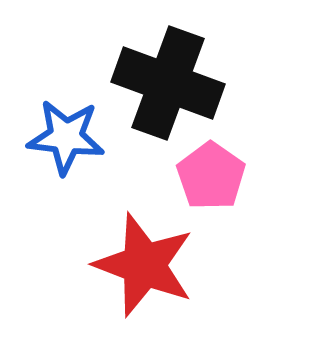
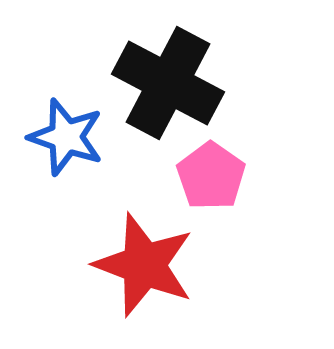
black cross: rotated 8 degrees clockwise
blue star: rotated 12 degrees clockwise
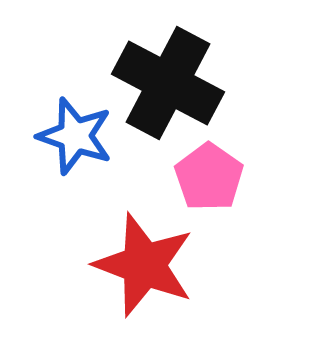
blue star: moved 9 px right, 1 px up
pink pentagon: moved 2 px left, 1 px down
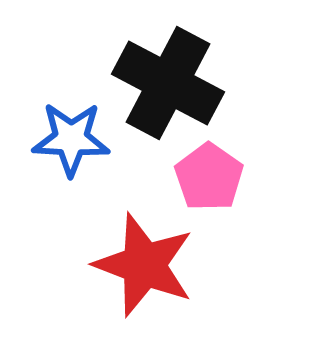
blue star: moved 4 px left, 3 px down; rotated 16 degrees counterclockwise
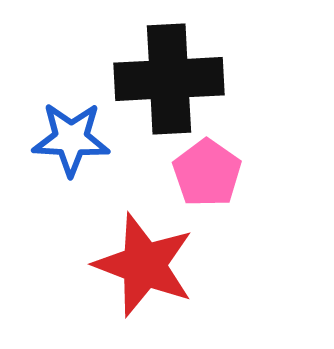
black cross: moved 1 px right, 4 px up; rotated 31 degrees counterclockwise
pink pentagon: moved 2 px left, 4 px up
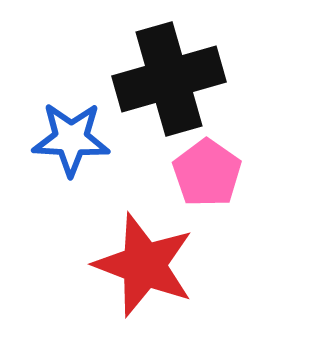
black cross: rotated 13 degrees counterclockwise
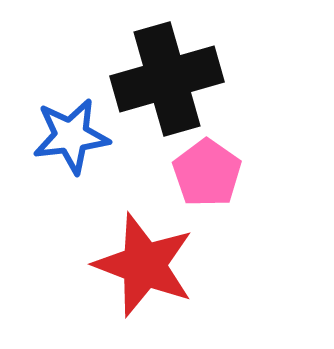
black cross: moved 2 px left
blue star: moved 3 px up; rotated 10 degrees counterclockwise
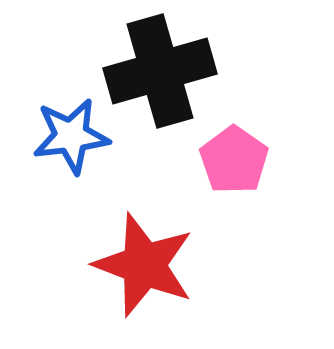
black cross: moved 7 px left, 8 px up
pink pentagon: moved 27 px right, 13 px up
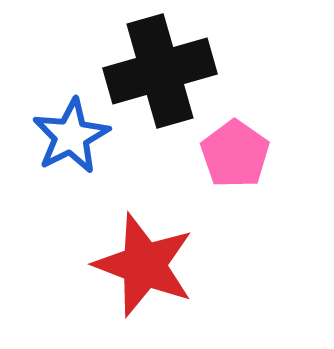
blue star: rotated 20 degrees counterclockwise
pink pentagon: moved 1 px right, 6 px up
